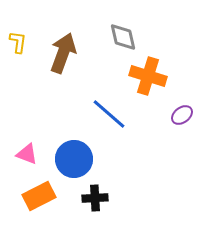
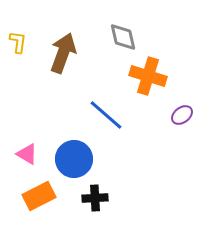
blue line: moved 3 px left, 1 px down
pink triangle: rotated 10 degrees clockwise
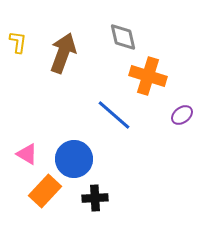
blue line: moved 8 px right
orange rectangle: moved 6 px right, 5 px up; rotated 20 degrees counterclockwise
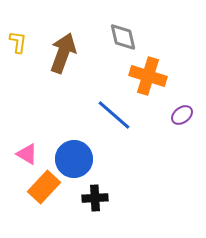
orange rectangle: moved 1 px left, 4 px up
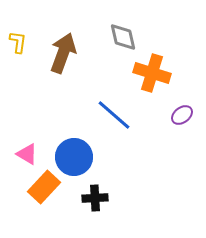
orange cross: moved 4 px right, 3 px up
blue circle: moved 2 px up
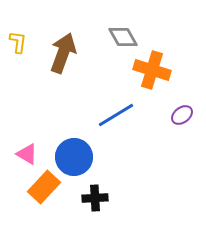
gray diamond: rotated 16 degrees counterclockwise
orange cross: moved 3 px up
blue line: moved 2 px right; rotated 72 degrees counterclockwise
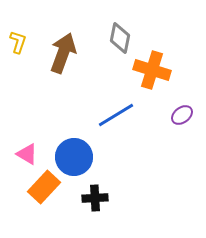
gray diamond: moved 3 px left, 1 px down; rotated 40 degrees clockwise
yellow L-shape: rotated 10 degrees clockwise
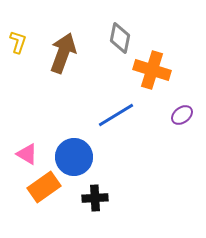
orange rectangle: rotated 12 degrees clockwise
